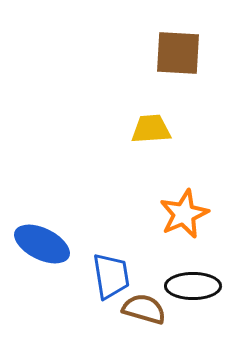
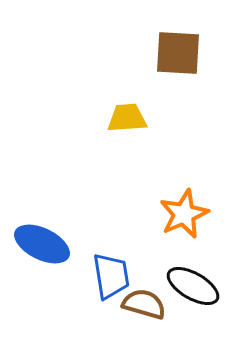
yellow trapezoid: moved 24 px left, 11 px up
black ellipse: rotated 30 degrees clockwise
brown semicircle: moved 5 px up
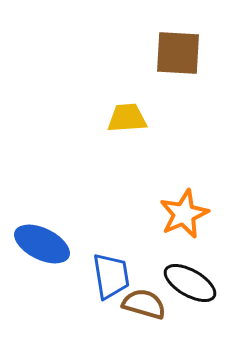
black ellipse: moved 3 px left, 3 px up
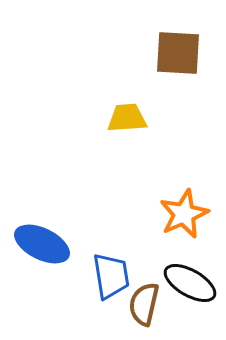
brown semicircle: rotated 93 degrees counterclockwise
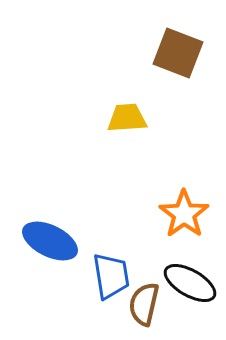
brown square: rotated 18 degrees clockwise
orange star: rotated 12 degrees counterclockwise
blue ellipse: moved 8 px right, 3 px up
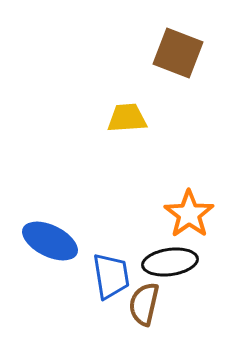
orange star: moved 5 px right
black ellipse: moved 20 px left, 21 px up; rotated 38 degrees counterclockwise
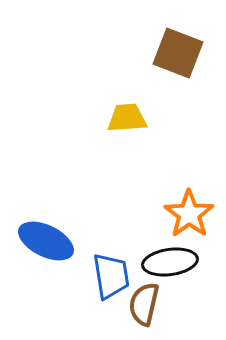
blue ellipse: moved 4 px left
